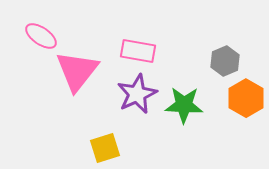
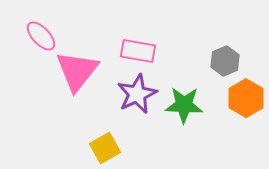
pink ellipse: rotated 12 degrees clockwise
yellow square: rotated 12 degrees counterclockwise
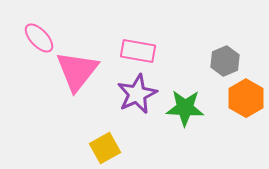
pink ellipse: moved 2 px left, 2 px down
green star: moved 1 px right, 3 px down
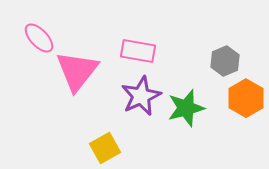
purple star: moved 4 px right, 2 px down
green star: moved 1 px right; rotated 18 degrees counterclockwise
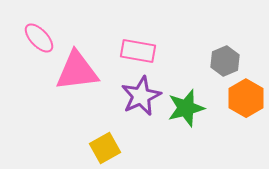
pink triangle: rotated 45 degrees clockwise
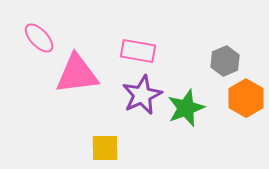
pink triangle: moved 3 px down
purple star: moved 1 px right, 1 px up
green star: rotated 6 degrees counterclockwise
yellow square: rotated 28 degrees clockwise
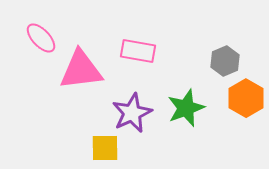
pink ellipse: moved 2 px right
pink triangle: moved 4 px right, 4 px up
purple star: moved 10 px left, 18 px down
